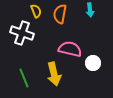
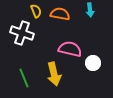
orange semicircle: rotated 90 degrees clockwise
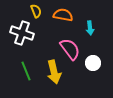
cyan arrow: moved 18 px down
orange semicircle: moved 3 px right, 1 px down
pink semicircle: rotated 40 degrees clockwise
yellow arrow: moved 2 px up
green line: moved 2 px right, 7 px up
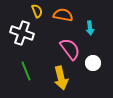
yellow semicircle: moved 1 px right
yellow arrow: moved 7 px right, 6 px down
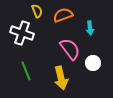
orange semicircle: rotated 30 degrees counterclockwise
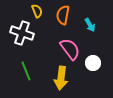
orange semicircle: rotated 60 degrees counterclockwise
cyan arrow: moved 3 px up; rotated 24 degrees counterclockwise
yellow arrow: rotated 20 degrees clockwise
